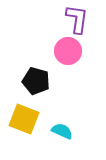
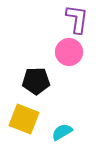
pink circle: moved 1 px right, 1 px down
black pentagon: rotated 16 degrees counterclockwise
cyan semicircle: moved 1 px down; rotated 55 degrees counterclockwise
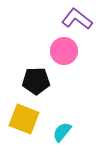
purple L-shape: rotated 60 degrees counterclockwise
pink circle: moved 5 px left, 1 px up
cyan semicircle: rotated 20 degrees counterclockwise
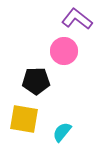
yellow square: rotated 12 degrees counterclockwise
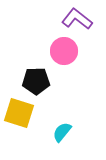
yellow square: moved 5 px left, 6 px up; rotated 8 degrees clockwise
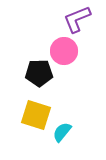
purple L-shape: rotated 60 degrees counterclockwise
black pentagon: moved 3 px right, 8 px up
yellow square: moved 17 px right, 2 px down
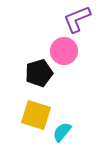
black pentagon: rotated 16 degrees counterclockwise
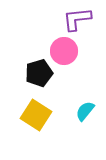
purple L-shape: rotated 16 degrees clockwise
yellow square: rotated 16 degrees clockwise
cyan semicircle: moved 23 px right, 21 px up
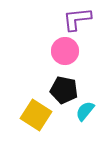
pink circle: moved 1 px right
black pentagon: moved 25 px right, 17 px down; rotated 28 degrees clockwise
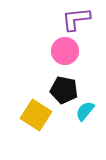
purple L-shape: moved 1 px left
